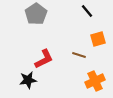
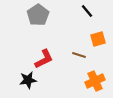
gray pentagon: moved 2 px right, 1 px down
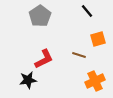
gray pentagon: moved 2 px right, 1 px down
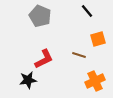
gray pentagon: rotated 15 degrees counterclockwise
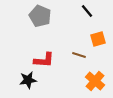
red L-shape: moved 1 px down; rotated 30 degrees clockwise
orange cross: rotated 24 degrees counterclockwise
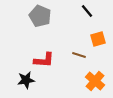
black star: moved 2 px left
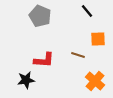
orange square: rotated 14 degrees clockwise
brown line: moved 1 px left
